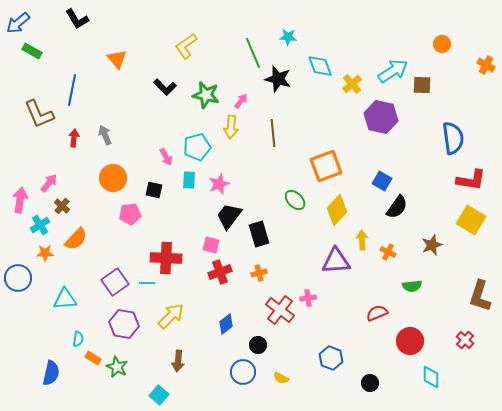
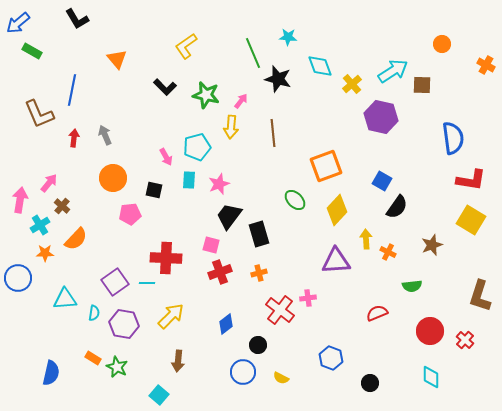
yellow arrow at (362, 240): moved 4 px right, 1 px up
cyan semicircle at (78, 339): moved 16 px right, 26 px up
red circle at (410, 341): moved 20 px right, 10 px up
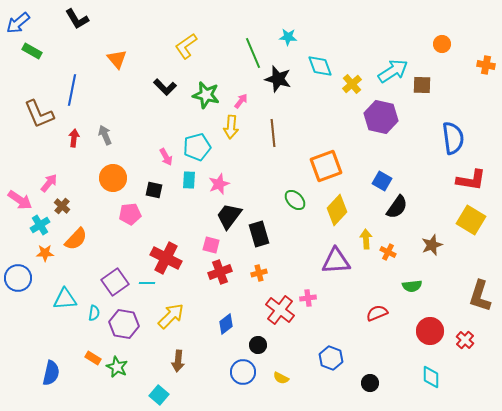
orange cross at (486, 65): rotated 18 degrees counterclockwise
pink arrow at (20, 200): rotated 115 degrees clockwise
red cross at (166, 258): rotated 24 degrees clockwise
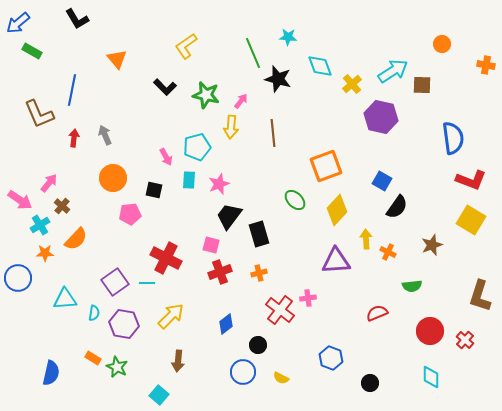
red L-shape at (471, 180): rotated 12 degrees clockwise
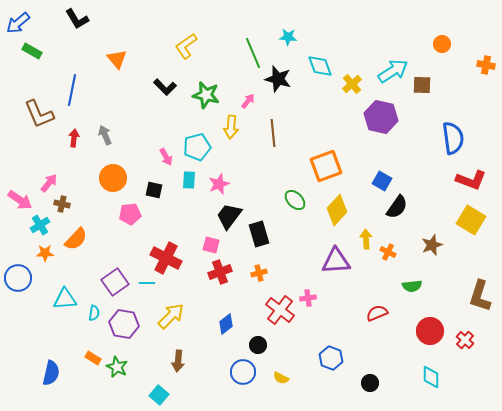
pink arrow at (241, 101): moved 7 px right
brown cross at (62, 206): moved 2 px up; rotated 28 degrees counterclockwise
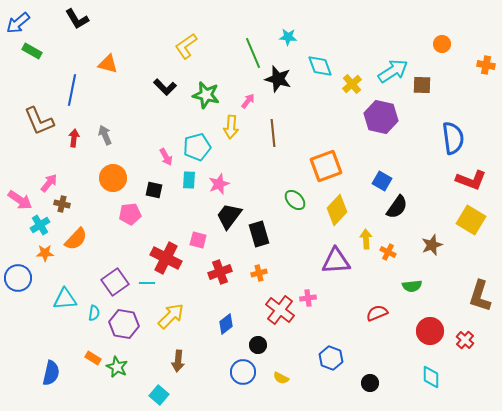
orange triangle at (117, 59): moved 9 px left, 5 px down; rotated 35 degrees counterclockwise
brown L-shape at (39, 114): moved 7 px down
pink square at (211, 245): moved 13 px left, 5 px up
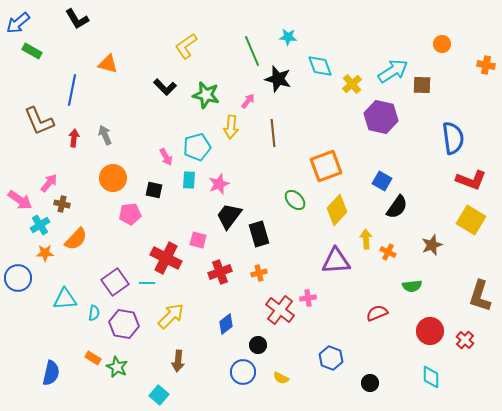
green line at (253, 53): moved 1 px left, 2 px up
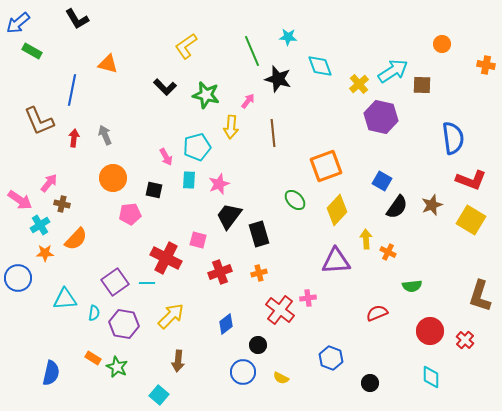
yellow cross at (352, 84): moved 7 px right
brown star at (432, 245): moved 40 px up
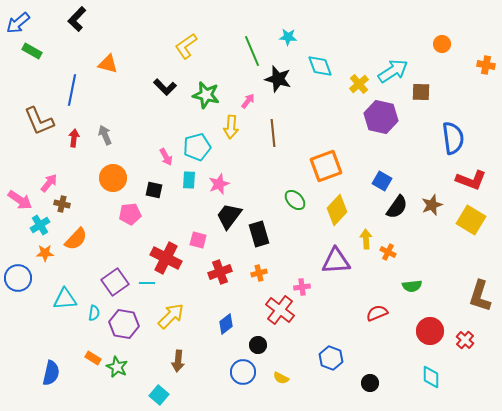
black L-shape at (77, 19): rotated 75 degrees clockwise
brown square at (422, 85): moved 1 px left, 7 px down
pink cross at (308, 298): moved 6 px left, 11 px up
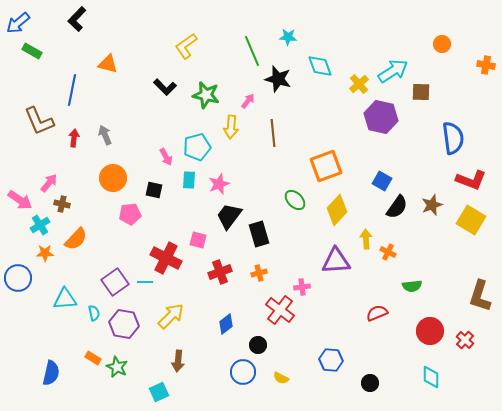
cyan line at (147, 283): moved 2 px left, 1 px up
cyan semicircle at (94, 313): rotated 21 degrees counterclockwise
blue hexagon at (331, 358): moved 2 px down; rotated 15 degrees counterclockwise
cyan square at (159, 395): moved 3 px up; rotated 24 degrees clockwise
